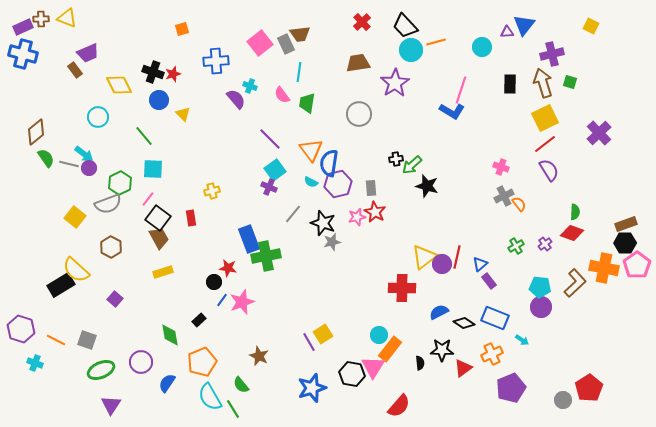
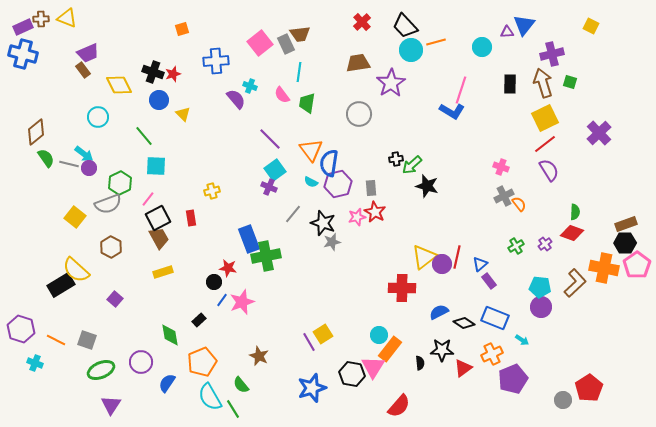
brown rectangle at (75, 70): moved 8 px right
purple star at (395, 83): moved 4 px left
cyan square at (153, 169): moved 3 px right, 3 px up
black square at (158, 218): rotated 25 degrees clockwise
purple pentagon at (511, 388): moved 2 px right, 9 px up
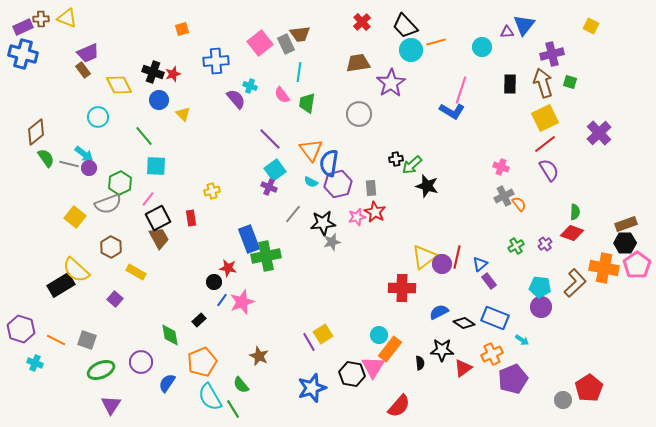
black star at (323, 223): rotated 25 degrees counterclockwise
yellow rectangle at (163, 272): moved 27 px left; rotated 48 degrees clockwise
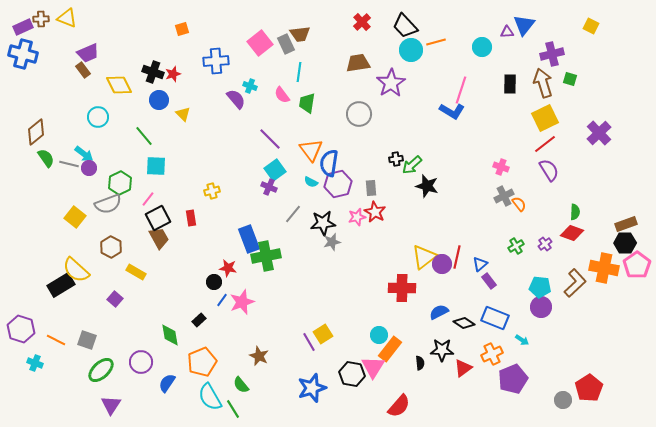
green square at (570, 82): moved 3 px up
green ellipse at (101, 370): rotated 20 degrees counterclockwise
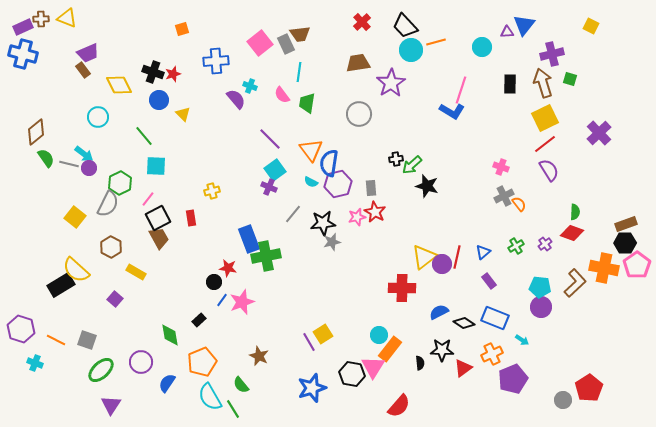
gray semicircle at (108, 204): rotated 44 degrees counterclockwise
blue triangle at (480, 264): moved 3 px right, 12 px up
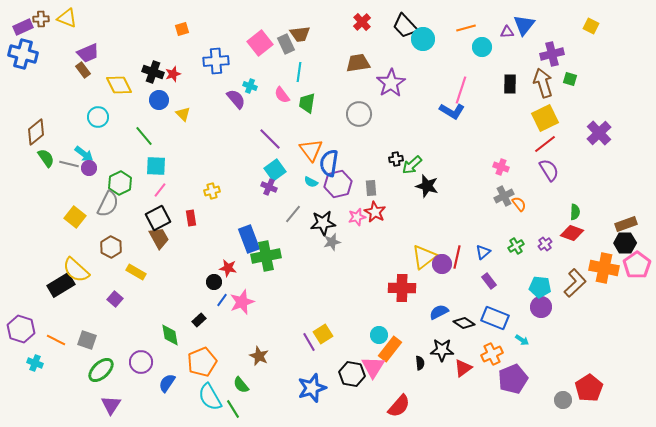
orange line at (436, 42): moved 30 px right, 14 px up
cyan circle at (411, 50): moved 12 px right, 11 px up
pink line at (148, 199): moved 12 px right, 9 px up
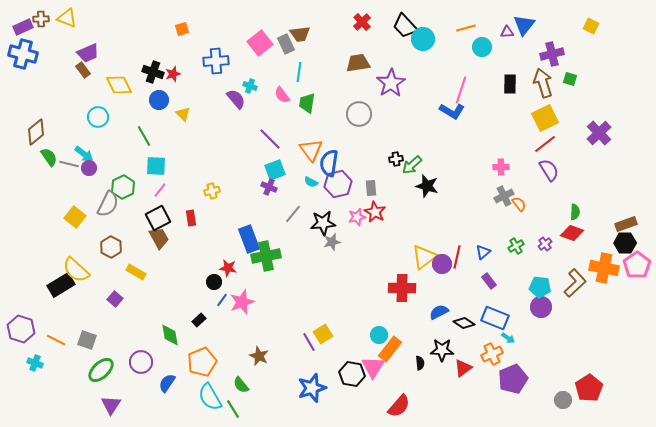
green line at (144, 136): rotated 10 degrees clockwise
green semicircle at (46, 158): moved 3 px right, 1 px up
pink cross at (501, 167): rotated 21 degrees counterclockwise
cyan square at (275, 170): rotated 15 degrees clockwise
green hexagon at (120, 183): moved 3 px right, 4 px down
cyan arrow at (522, 340): moved 14 px left, 2 px up
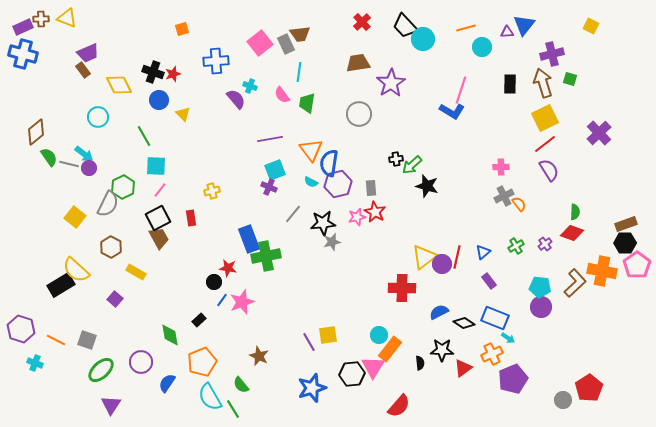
purple line at (270, 139): rotated 55 degrees counterclockwise
orange cross at (604, 268): moved 2 px left, 3 px down
yellow square at (323, 334): moved 5 px right, 1 px down; rotated 24 degrees clockwise
black hexagon at (352, 374): rotated 15 degrees counterclockwise
